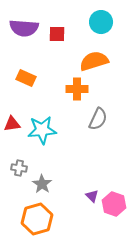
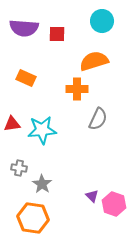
cyan circle: moved 1 px right, 1 px up
orange hexagon: moved 4 px left, 1 px up; rotated 24 degrees clockwise
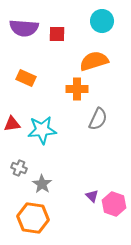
gray cross: rotated 14 degrees clockwise
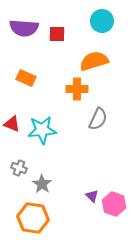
red triangle: rotated 30 degrees clockwise
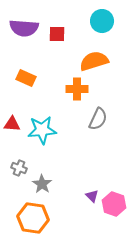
red triangle: rotated 18 degrees counterclockwise
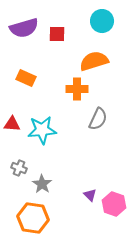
purple semicircle: rotated 20 degrees counterclockwise
purple triangle: moved 2 px left, 1 px up
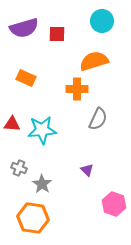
purple triangle: moved 3 px left, 25 px up
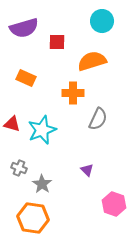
red square: moved 8 px down
orange semicircle: moved 2 px left
orange cross: moved 4 px left, 4 px down
red triangle: rotated 12 degrees clockwise
cyan star: rotated 16 degrees counterclockwise
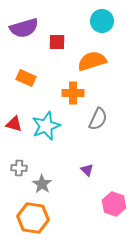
red triangle: moved 2 px right
cyan star: moved 4 px right, 4 px up
gray cross: rotated 21 degrees counterclockwise
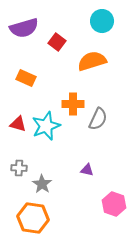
red square: rotated 36 degrees clockwise
orange cross: moved 11 px down
red triangle: moved 4 px right
purple triangle: rotated 32 degrees counterclockwise
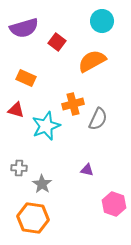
orange semicircle: rotated 12 degrees counterclockwise
orange cross: rotated 15 degrees counterclockwise
red triangle: moved 2 px left, 14 px up
